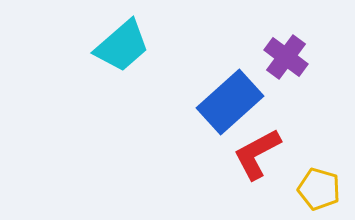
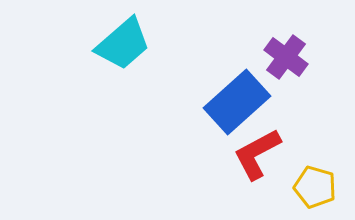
cyan trapezoid: moved 1 px right, 2 px up
blue rectangle: moved 7 px right
yellow pentagon: moved 4 px left, 2 px up
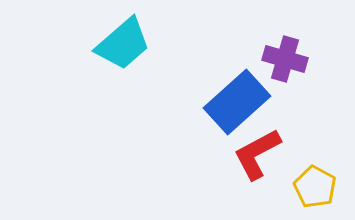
purple cross: moved 1 px left, 2 px down; rotated 21 degrees counterclockwise
yellow pentagon: rotated 12 degrees clockwise
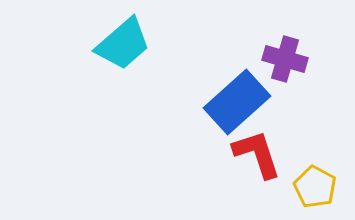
red L-shape: rotated 100 degrees clockwise
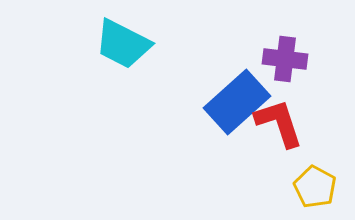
cyan trapezoid: rotated 68 degrees clockwise
purple cross: rotated 9 degrees counterclockwise
red L-shape: moved 22 px right, 31 px up
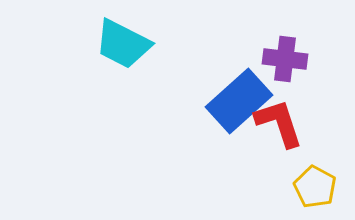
blue rectangle: moved 2 px right, 1 px up
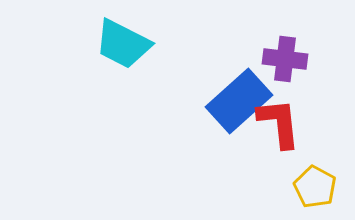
red L-shape: rotated 12 degrees clockwise
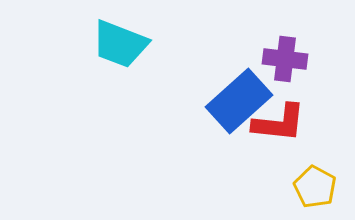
cyan trapezoid: moved 3 px left; rotated 6 degrees counterclockwise
red L-shape: rotated 102 degrees clockwise
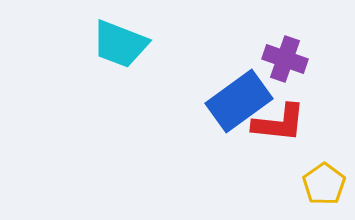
purple cross: rotated 12 degrees clockwise
blue rectangle: rotated 6 degrees clockwise
yellow pentagon: moved 9 px right, 3 px up; rotated 9 degrees clockwise
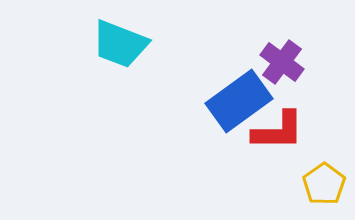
purple cross: moved 3 px left, 3 px down; rotated 18 degrees clockwise
red L-shape: moved 1 px left, 8 px down; rotated 6 degrees counterclockwise
